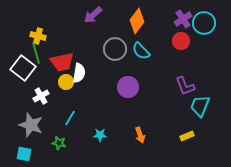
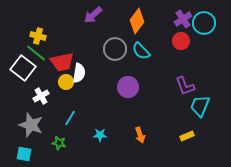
green line: rotated 35 degrees counterclockwise
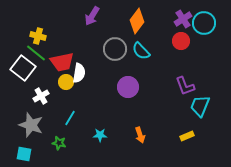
purple arrow: moved 1 px left, 1 px down; rotated 18 degrees counterclockwise
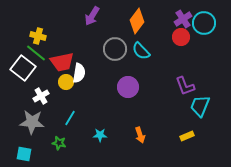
red circle: moved 4 px up
gray star: moved 1 px right, 3 px up; rotated 15 degrees counterclockwise
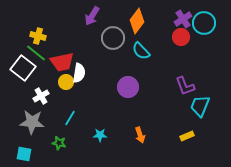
gray circle: moved 2 px left, 11 px up
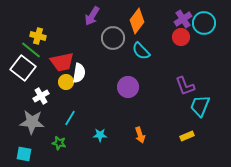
green line: moved 5 px left, 3 px up
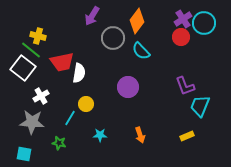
yellow circle: moved 20 px right, 22 px down
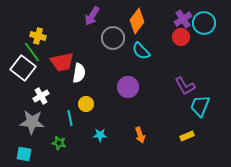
green line: moved 1 px right, 2 px down; rotated 15 degrees clockwise
purple L-shape: rotated 10 degrees counterclockwise
cyan line: rotated 42 degrees counterclockwise
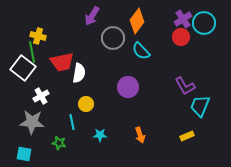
green line: rotated 25 degrees clockwise
cyan line: moved 2 px right, 4 px down
